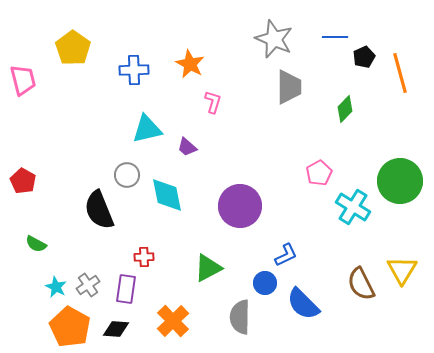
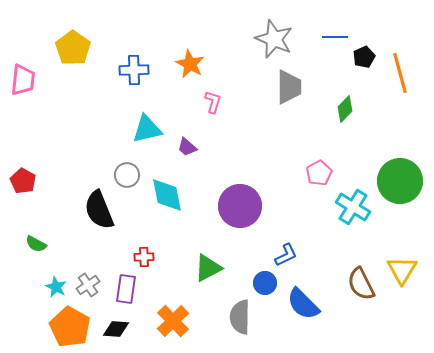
pink trapezoid: rotated 20 degrees clockwise
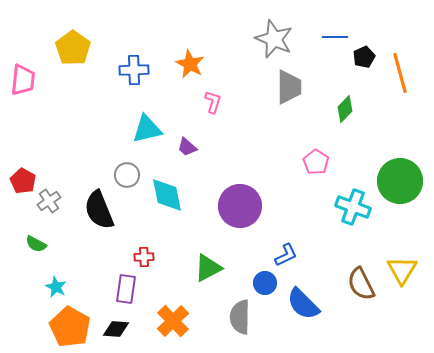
pink pentagon: moved 3 px left, 11 px up; rotated 10 degrees counterclockwise
cyan cross: rotated 12 degrees counterclockwise
gray cross: moved 39 px left, 84 px up
